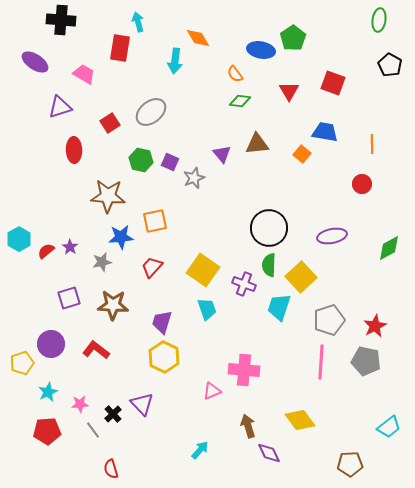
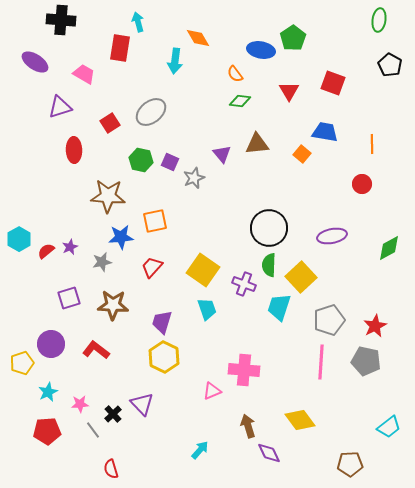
purple star at (70, 247): rotated 14 degrees clockwise
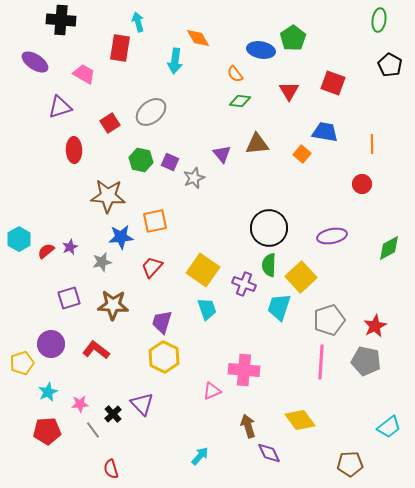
cyan arrow at (200, 450): moved 6 px down
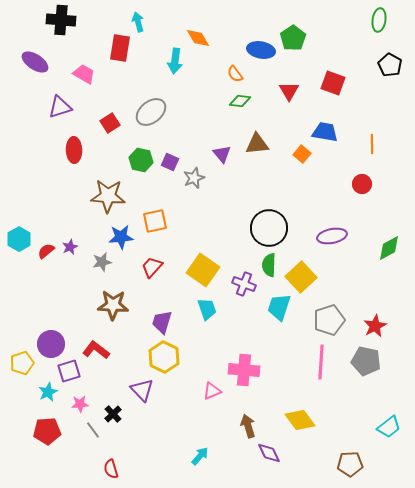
purple square at (69, 298): moved 73 px down
purple triangle at (142, 404): moved 14 px up
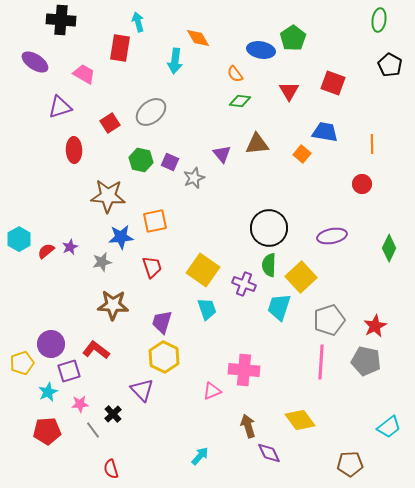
green diamond at (389, 248): rotated 36 degrees counterclockwise
red trapezoid at (152, 267): rotated 120 degrees clockwise
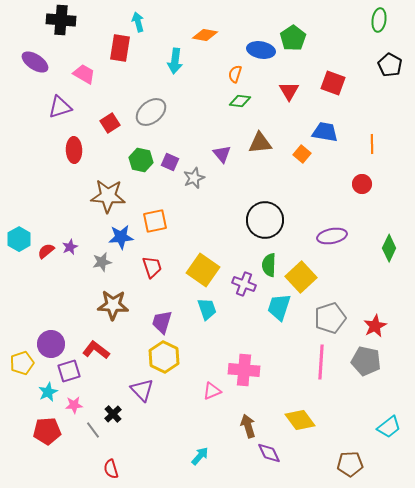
orange diamond at (198, 38): moved 7 px right, 3 px up; rotated 50 degrees counterclockwise
orange semicircle at (235, 74): rotated 54 degrees clockwise
brown triangle at (257, 144): moved 3 px right, 1 px up
black circle at (269, 228): moved 4 px left, 8 px up
gray pentagon at (329, 320): moved 1 px right, 2 px up
pink star at (80, 404): moved 6 px left, 1 px down
